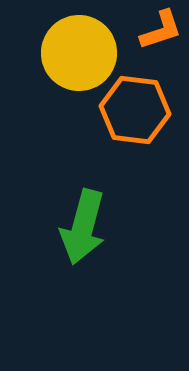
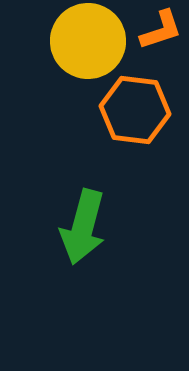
yellow circle: moved 9 px right, 12 px up
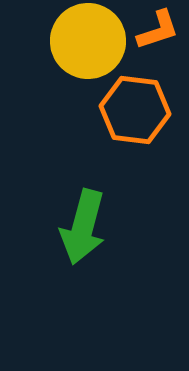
orange L-shape: moved 3 px left
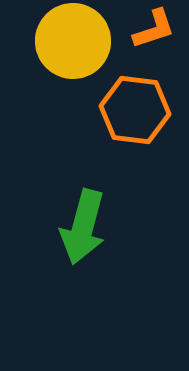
orange L-shape: moved 4 px left, 1 px up
yellow circle: moved 15 px left
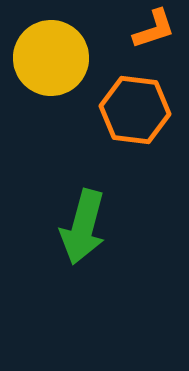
yellow circle: moved 22 px left, 17 px down
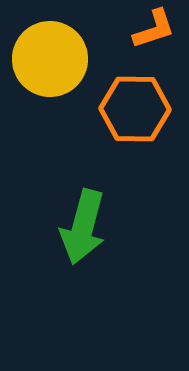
yellow circle: moved 1 px left, 1 px down
orange hexagon: moved 1 px up; rotated 6 degrees counterclockwise
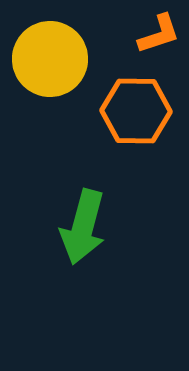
orange L-shape: moved 5 px right, 5 px down
orange hexagon: moved 1 px right, 2 px down
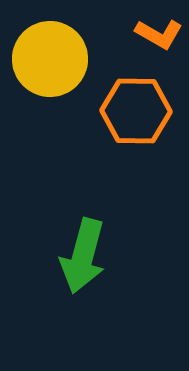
orange L-shape: rotated 48 degrees clockwise
green arrow: moved 29 px down
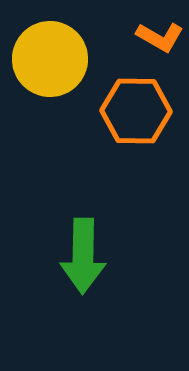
orange L-shape: moved 1 px right, 3 px down
green arrow: rotated 14 degrees counterclockwise
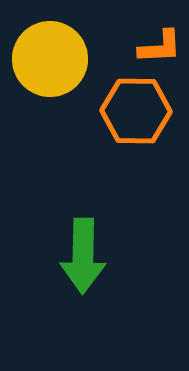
orange L-shape: moved 10 px down; rotated 33 degrees counterclockwise
